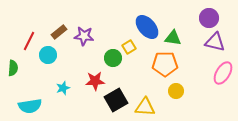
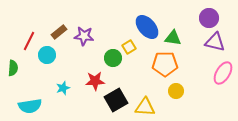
cyan circle: moved 1 px left
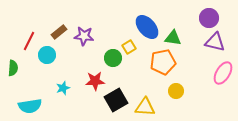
orange pentagon: moved 2 px left, 2 px up; rotated 10 degrees counterclockwise
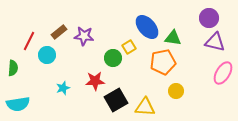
cyan semicircle: moved 12 px left, 2 px up
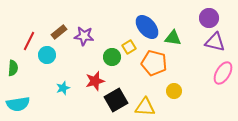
green circle: moved 1 px left, 1 px up
orange pentagon: moved 9 px left, 1 px down; rotated 25 degrees clockwise
red star: rotated 12 degrees counterclockwise
yellow circle: moved 2 px left
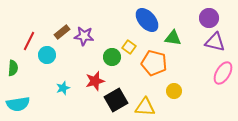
blue ellipse: moved 7 px up
brown rectangle: moved 3 px right
yellow square: rotated 24 degrees counterclockwise
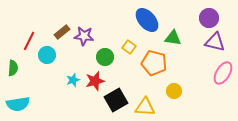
green circle: moved 7 px left
cyan star: moved 10 px right, 8 px up
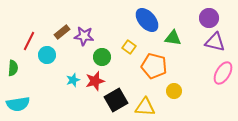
green circle: moved 3 px left
orange pentagon: moved 3 px down
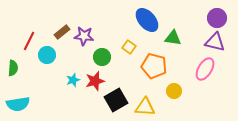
purple circle: moved 8 px right
pink ellipse: moved 18 px left, 4 px up
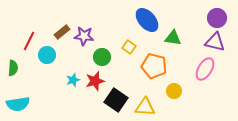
black square: rotated 25 degrees counterclockwise
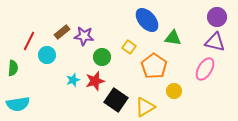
purple circle: moved 1 px up
orange pentagon: rotated 20 degrees clockwise
yellow triangle: rotated 35 degrees counterclockwise
